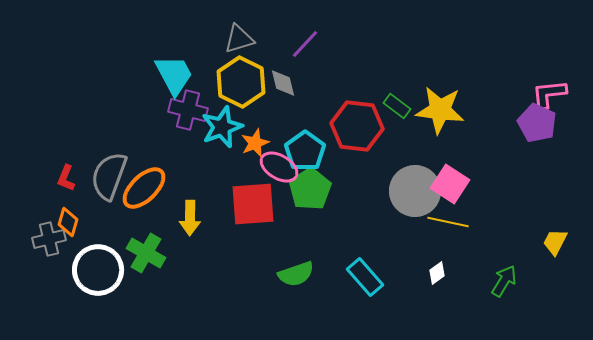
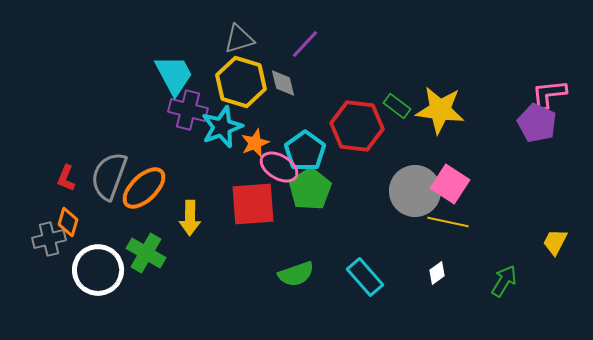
yellow hexagon: rotated 9 degrees counterclockwise
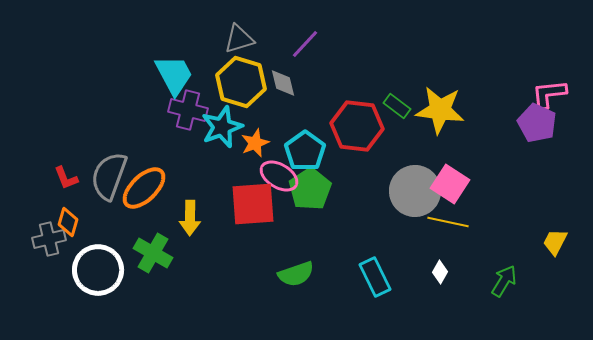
pink ellipse: moved 9 px down
red L-shape: rotated 44 degrees counterclockwise
green cross: moved 7 px right
white diamond: moved 3 px right, 1 px up; rotated 25 degrees counterclockwise
cyan rectangle: moved 10 px right; rotated 15 degrees clockwise
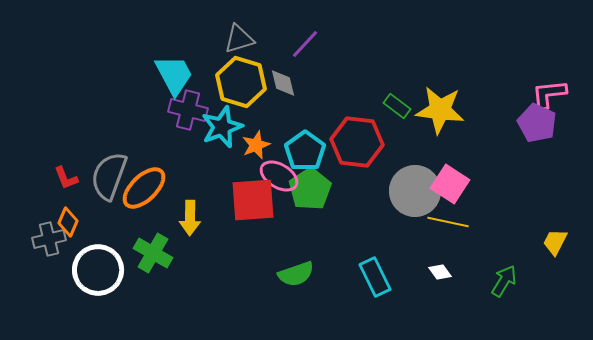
red hexagon: moved 16 px down
orange star: moved 1 px right, 2 px down
red square: moved 4 px up
orange diamond: rotated 8 degrees clockwise
white diamond: rotated 65 degrees counterclockwise
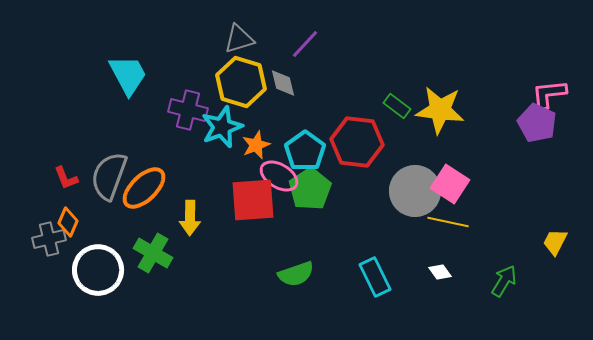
cyan trapezoid: moved 46 px left
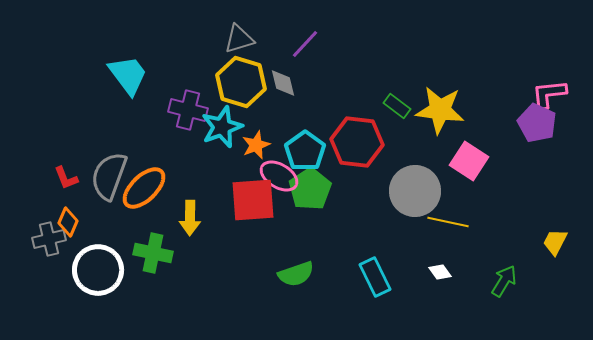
cyan trapezoid: rotated 9 degrees counterclockwise
pink square: moved 19 px right, 23 px up
green cross: rotated 18 degrees counterclockwise
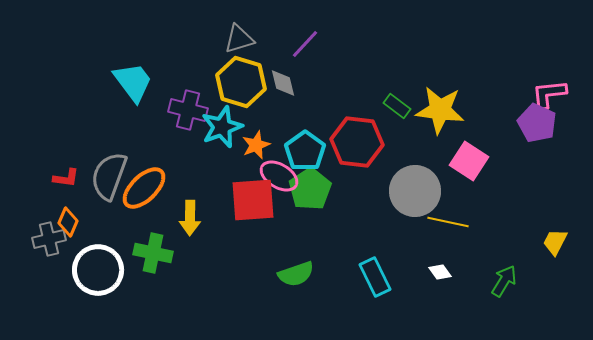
cyan trapezoid: moved 5 px right, 7 px down
red L-shape: rotated 60 degrees counterclockwise
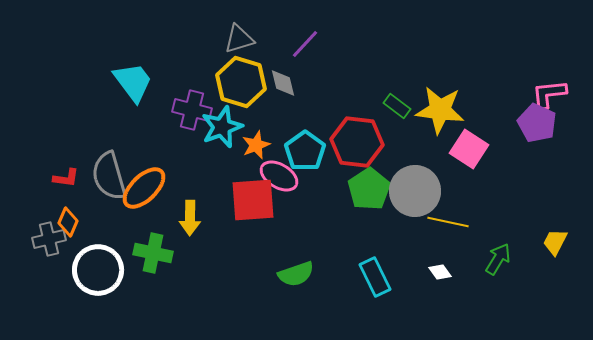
purple cross: moved 4 px right
pink square: moved 12 px up
gray semicircle: rotated 36 degrees counterclockwise
green pentagon: moved 59 px right
green arrow: moved 6 px left, 22 px up
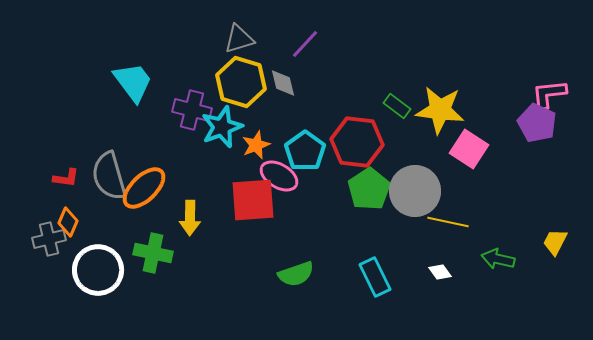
green arrow: rotated 108 degrees counterclockwise
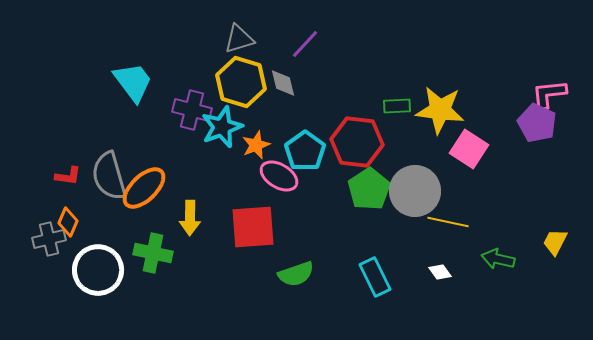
green rectangle: rotated 40 degrees counterclockwise
red L-shape: moved 2 px right, 2 px up
red square: moved 27 px down
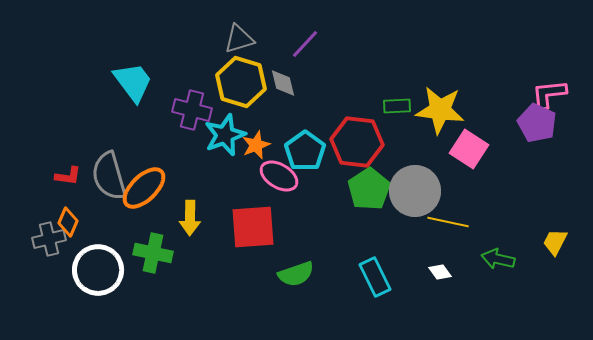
cyan star: moved 3 px right, 8 px down
